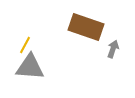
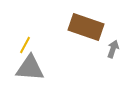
gray triangle: moved 1 px down
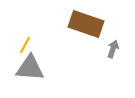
brown rectangle: moved 3 px up
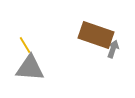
brown rectangle: moved 10 px right, 11 px down
yellow line: rotated 60 degrees counterclockwise
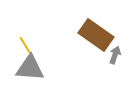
brown rectangle: rotated 16 degrees clockwise
gray arrow: moved 2 px right, 6 px down
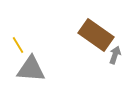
yellow line: moved 7 px left
gray triangle: moved 1 px right, 1 px down
